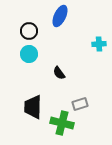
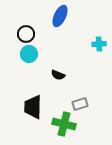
black circle: moved 3 px left, 3 px down
black semicircle: moved 1 px left, 2 px down; rotated 32 degrees counterclockwise
green cross: moved 2 px right, 1 px down
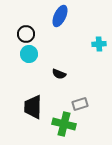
black semicircle: moved 1 px right, 1 px up
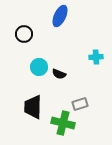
black circle: moved 2 px left
cyan cross: moved 3 px left, 13 px down
cyan circle: moved 10 px right, 13 px down
green cross: moved 1 px left, 1 px up
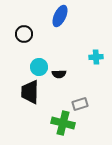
black semicircle: rotated 24 degrees counterclockwise
black trapezoid: moved 3 px left, 15 px up
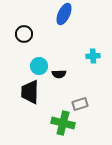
blue ellipse: moved 4 px right, 2 px up
cyan cross: moved 3 px left, 1 px up
cyan circle: moved 1 px up
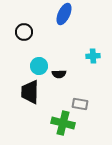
black circle: moved 2 px up
gray rectangle: rotated 28 degrees clockwise
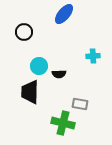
blue ellipse: rotated 15 degrees clockwise
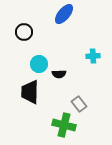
cyan circle: moved 2 px up
gray rectangle: moved 1 px left; rotated 42 degrees clockwise
green cross: moved 1 px right, 2 px down
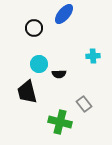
black circle: moved 10 px right, 4 px up
black trapezoid: moved 3 px left; rotated 15 degrees counterclockwise
gray rectangle: moved 5 px right
green cross: moved 4 px left, 3 px up
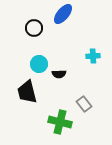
blue ellipse: moved 1 px left
